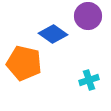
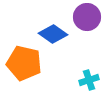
purple circle: moved 1 px left, 1 px down
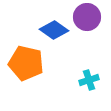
blue diamond: moved 1 px right, 4 px up
orange pentagon: moved 2 px right
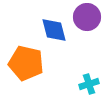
blue diamond: rotated 40 degrees clockwise
cyan cross: moved 4 px down
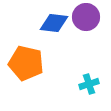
purple circle: moved 1 px left
blue diamond: moved 7 px up; rotated 68 degrees counterclockwise
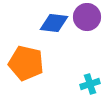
purple circle: moved 1 px right
cyan cross: moved 1 px right
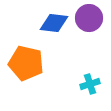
purple circle: moved 2 px right, 1 px down
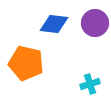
purple circle: moved 6 px right, 5 px down
blue diamond: moved 1 px down
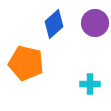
blue diamond: rotated 48 degrees counterclockwise
cyan cross: rotated 18 degrees clockwise
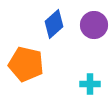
purple circle: moved 1 px left, 2 px down
orange pentagon: moved 1 px down
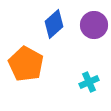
orange pentagon: rotated 16 degrees clockwise
cyan cross: moved 1 px left, 2 px up; rotated 24 degrees counterclockwise
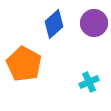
purple circle: moved 2 px up
orange pentagon: moved 2 px left
